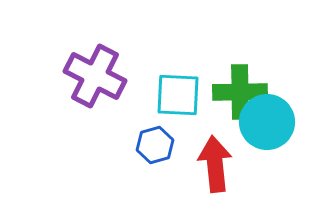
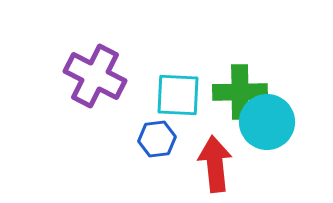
blue hexagon: moved 2 px right, 6 px up; rotated 9 degrees clockwise
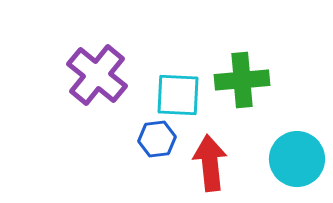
purple cross: moved 2 px right, 1 px up; rotated 12 degrees clockwise
green cross: moved 2 px right, 12 px up; rotated 4 degrees counterclockwise
cyan circle: moved 30 px right, 37 px down
red arrow: moved 5 px left, 1 px up
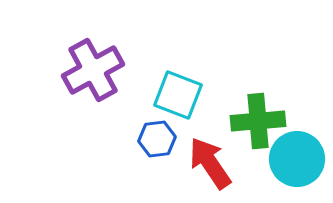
purple cross: moved 4 px left, 5 px up; rotated 22 degrees clockwise
green cross: moved 16 px right, 41 px down
cyan square: rotated 18 degrees clockwise
red arrow: rotated 28 degrees counterclockwise
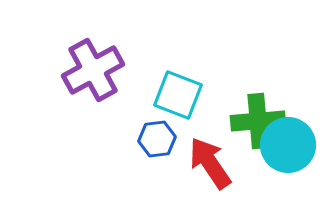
cyan circle: moved 9 px left, 14 px up
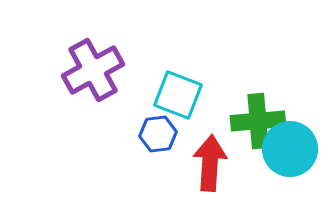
blue hexagon: moved 1 px right, 5 px up
cyan circle: moved 2 px right, 4 px down
red arrow: rotated 38 degrees clockwise
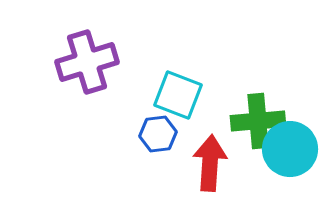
purple cross: moved 6 px left, 8 px up; rotated 12 degrees clockwise
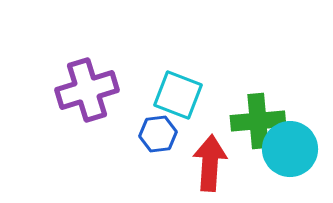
purple cross: moved 28 px down
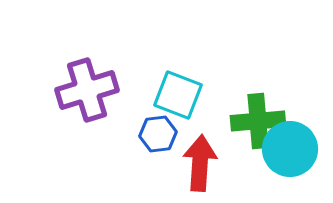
red arrow: moved 10 px left
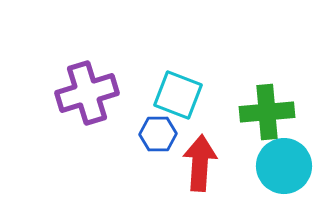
purple cross: moved 3 px down
green cross: moved 9 px right, 9 px up
blue hexagon: rotated 6 degrees clockwise
cyan circle: moved 6 px left, 17 px down
